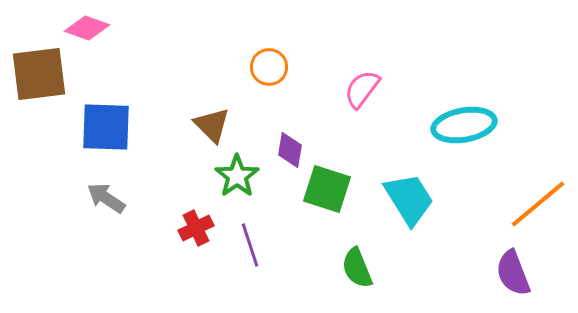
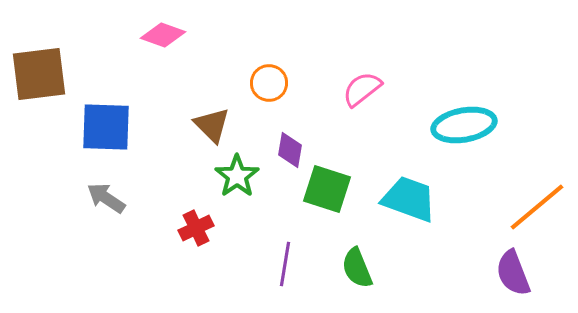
pink diamond: moved 76 px right, 7 px down
orange circle: moved 16 px down
pink semicircle: rotated 15 degrees clockwise
cyan trapezoid: rotated 38 degrees counterclockwise
orange line: moved 1 px left, 3 px down
purple line: moved 35 px right, 19 px down; rotated 27 degrees clockwise
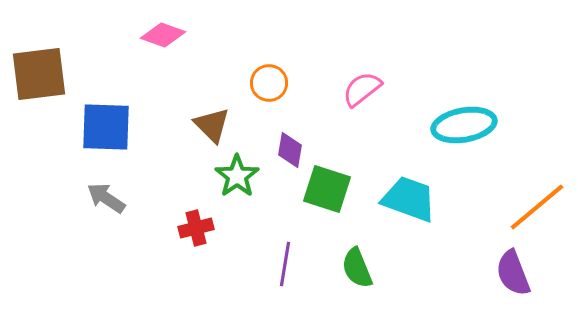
red cross: rotated 12 degrees clockwise
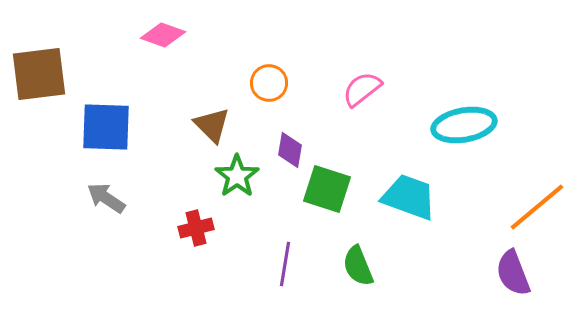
cyan trapezoid: moved 2 px up
green semicircle: moved 1 px right, 2 px up
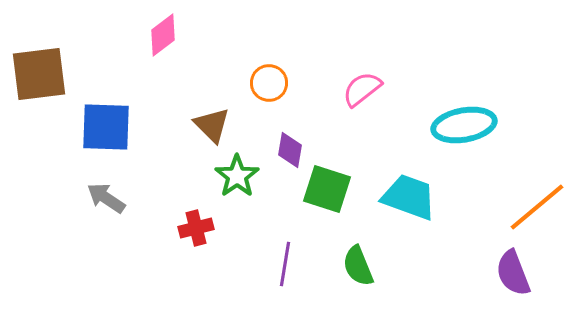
pink diamond: rotated 57 degrees counterclockwise
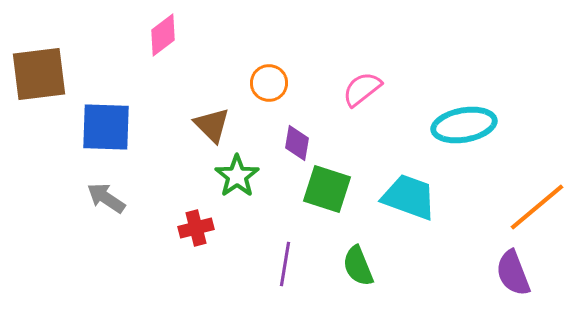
purple diamond: moved 7 px right, 7 px up
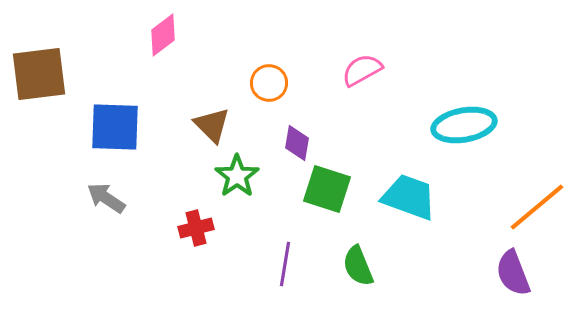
pink semicircle: moved 19 px up; rotated 9 degrees clockwise
blue square: moved 9 px right
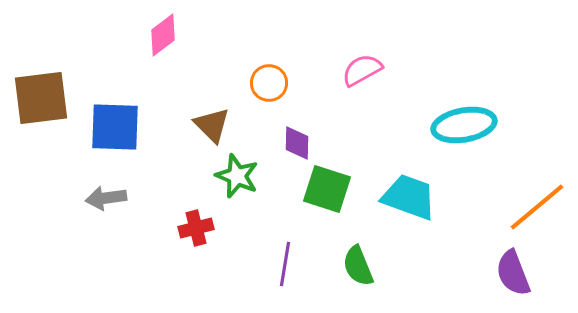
brown square: moved 2 px right, 24 px down
purple diamond: rotated 9 degrees counterclockwise
green star: rotated 15 degrees counterclockwise
gray arrow: rotated 42 degrees counterclockwise
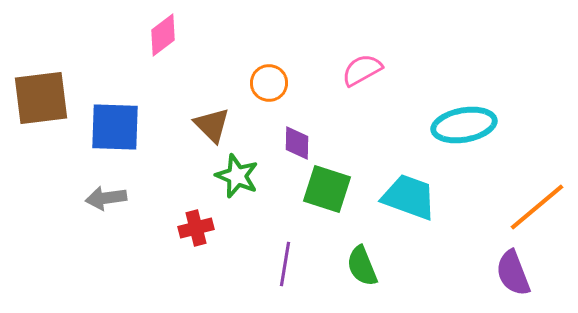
green semicircle: moved 4 px right
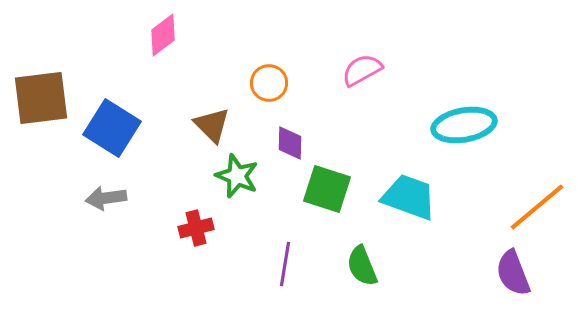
blue square: moved 3 px left, 1 px down; rotated 30 degrees clockwise
purple diamond: moved 7 px left
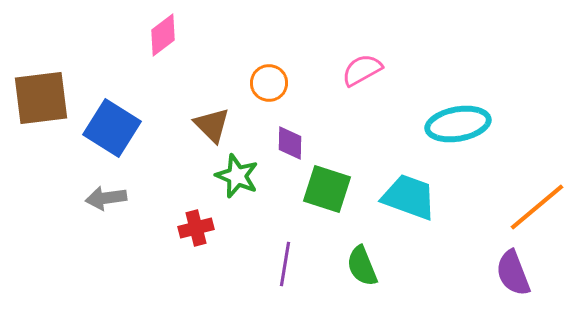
cyan ellipse: moved 6 px left, 1 px up
